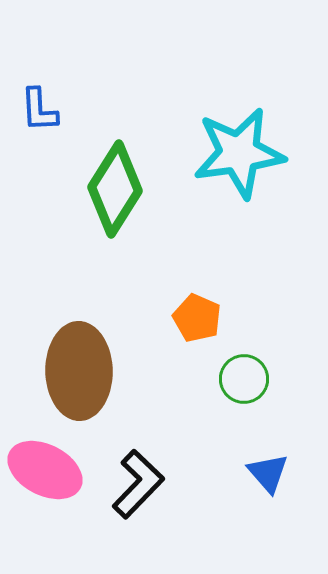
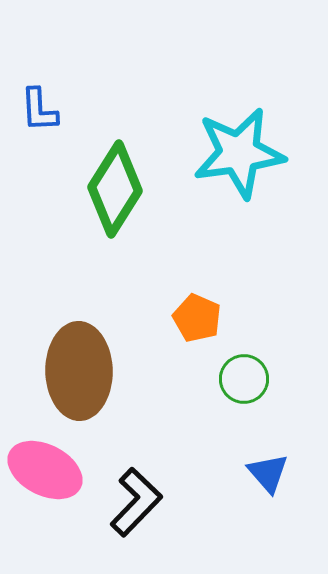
black L-shape: moved 2 px left, 18 px down
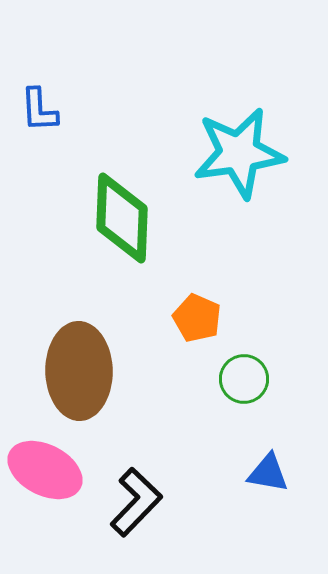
green diamond: moved 7 px right, 29 px down; rotated 30 degrees counterclockwise
blue triangle: rotated 39 degrees counterclockwise
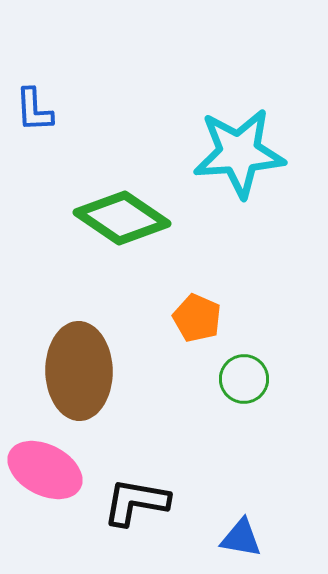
blue L-shape: moved 5 px left
cyan star: rotated 4 degrees clockwise
green diamond: rotated 58 degrees counterclockwise
blue triangle: moved 27 px left, 65 px down
black L-shape: rotated 124 degrees counterclockwise
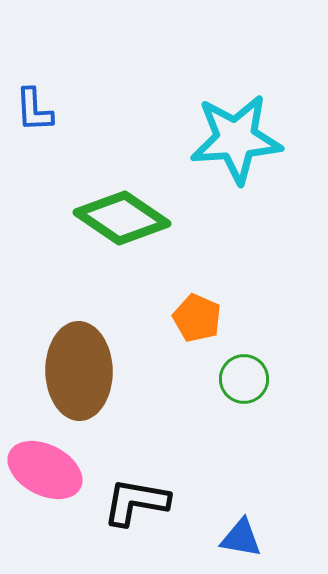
cyan star: moved 3 px left, 14 px up
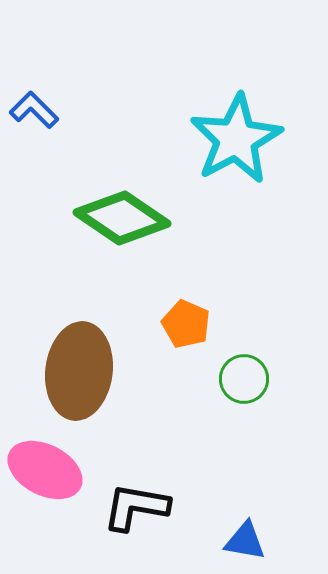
blue L-shape: rotated 138 degrees clockwise
cyan star: rotated 24 degrees counterclockwise
orange pentagon: moved 11 px left, 6 px down
brown ellipse: rotated 8 degrees clockwise
black L-shape: moved 5 px down
blue triangle: moved 4 px right, 3 px down
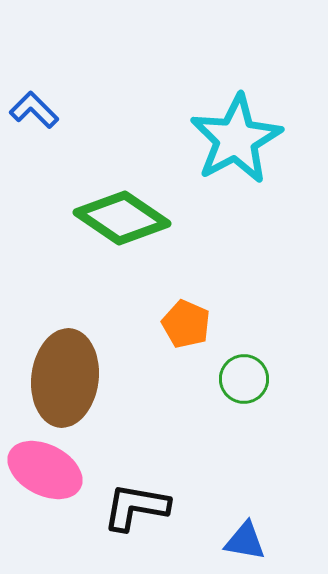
brown ellipse: moved 14 px left, 7 px down
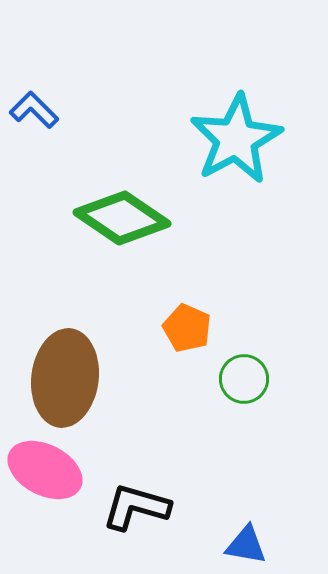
orange pentagon: moved 1 px right, 4 px down
black L-shape: rotated 6 degrees clockwise
blue triangle: moved 1 px right, 4 px down
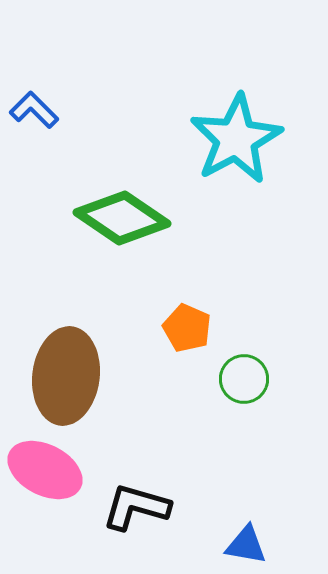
brown ellipse: moved 1 px right, 2 px up
